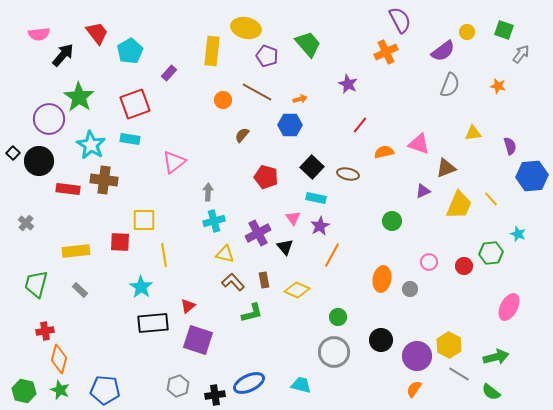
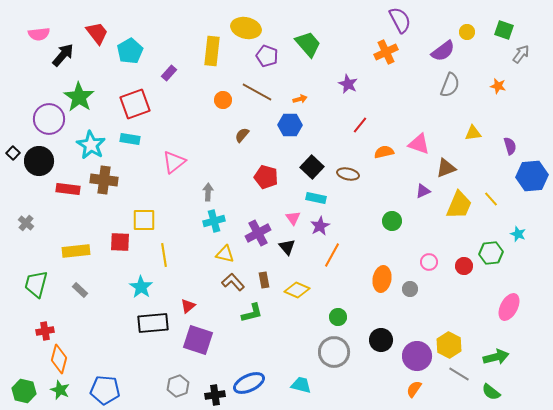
black triangle at (285, 247): moved 2 px right
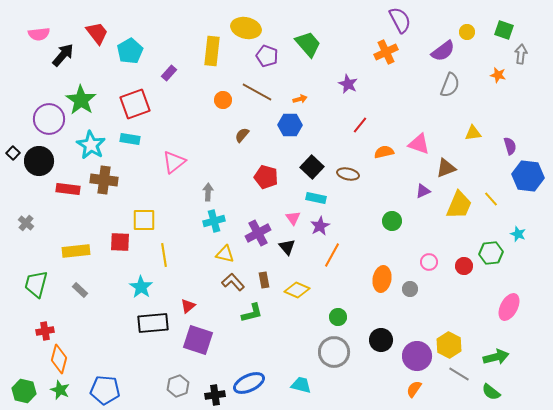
gray arrow at (521, 54): rotated 30 degrees counterclockwise
orange star at (498, 86): moved 11 px up
green star at (79, 97): moved 2 px right, 3 px down
blue hexagon at (532, 176): moved 4 px left; rotated 12 degrees clockwise
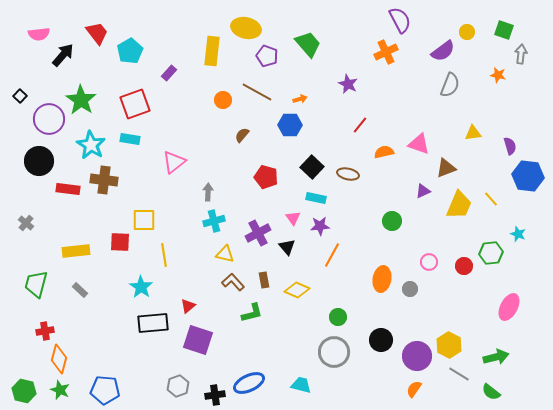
black square at (13, 153): moved 7 px right, 57 px up
purple star at (320, 226): rotated 24 degrees clockwise
